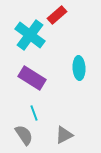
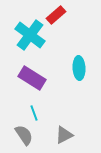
red rectangle: moved 1 px left
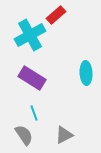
cyan cross: rotated 24 degrees clockwise
cyan ellipse: moved 7 px right, 5 px down
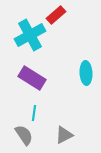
cyan line: rotated 28 degrees clockwise
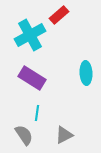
red rectangle: moved 3 px right
cyan line: moved 3 px right
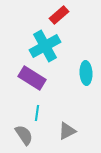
cyan cross: moved 15 px right, 11 px down
gray triangle: moved 3 px right, 4 px up
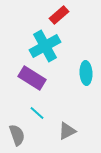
cyan line: rotated 56 degrees counterclockwise
gray semicircle: moved 7 px left; rotated 15 degrees clockwise
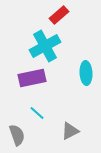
purple rectangle: rotated 44 degrees counterclockwise
gray triangle: moved 3 px right
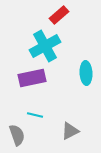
cyan line: moved 2 px left, 2 px down; rotated 28 degrees counterclockwise
